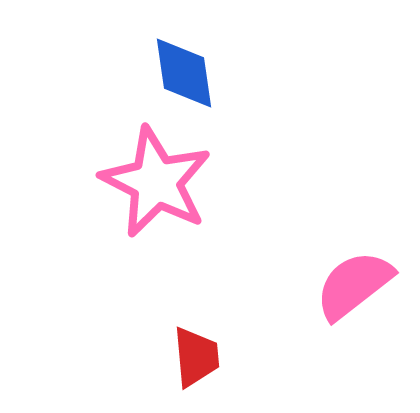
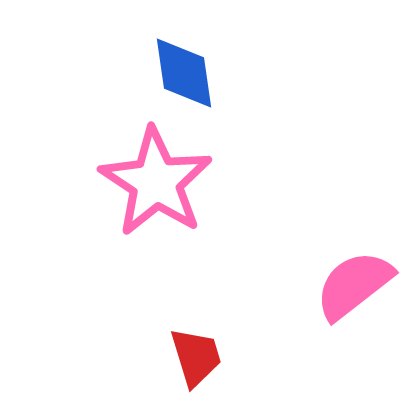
pink star: rotated 6 degrees clockwise
red trapezoid: rotated 12 degrees counterclockwise
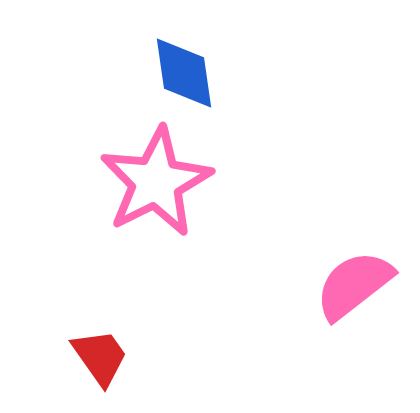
pink star: rotated 12 degrees clockwise
red trapezoid: moved 96 px left; rotated 18 degrees counterclockwise
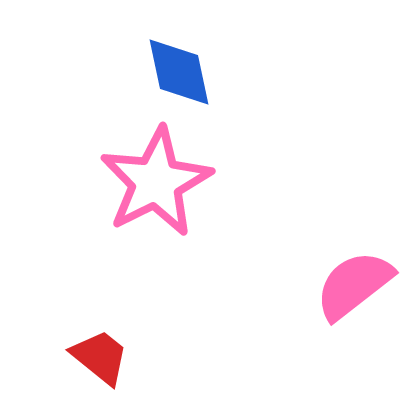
blue diamond: moved 5 px left, 1 px up; rotated 4 degrees counterclockwise
red trapezoid: rotated 16 degrees counterclockwise
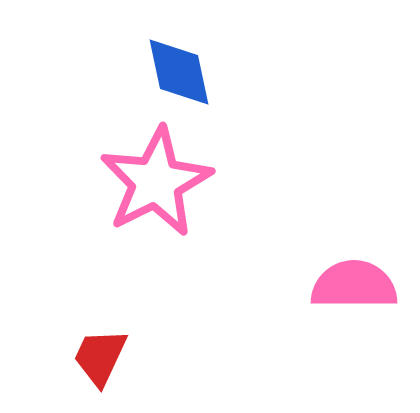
pink semicircle: rotated 38 degrees clockwise
red trapezoid: rotated 104 degrees counterclockwise
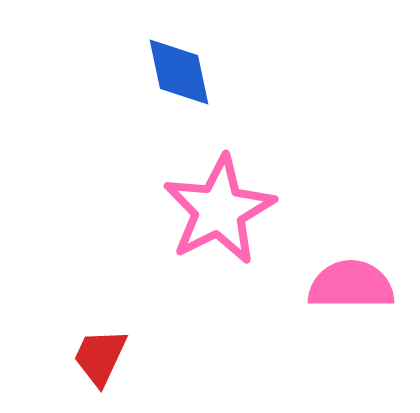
pink star: moved 63 px right, 28 px down
pink semicircle: moved 3 px left
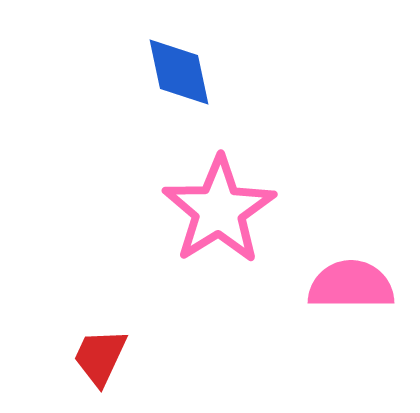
pink star: rotated 5 degrees counterclockwise
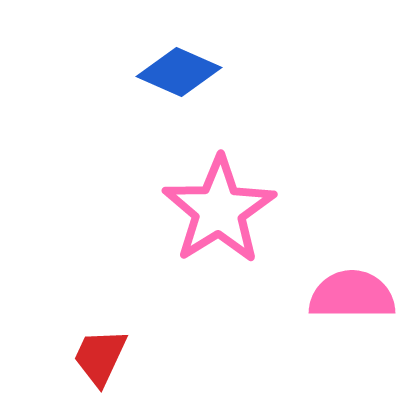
blue diamond: rotated 54 degrees counterclockwise
pink semicircle: moved 1 px right, 10 px down
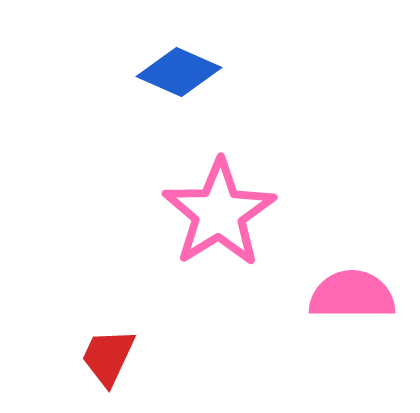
pink star: moved 3 px down
red trapezoid: moved 8 px right
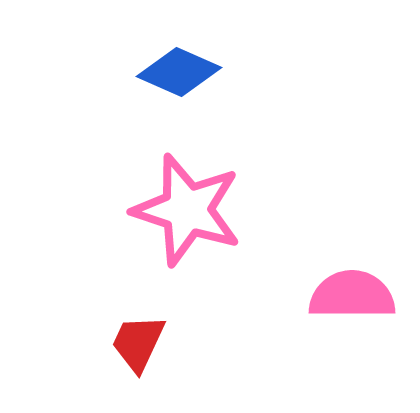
pink star: moved 32 px left, 3 px up; rotated 22 degrees counterclockwise
red trapezoid: moved 30 px right, 14 px up
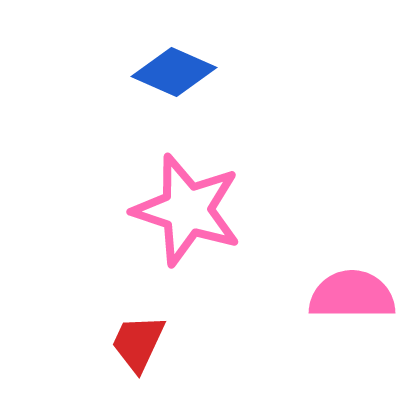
blue diamond: moved 5 px left
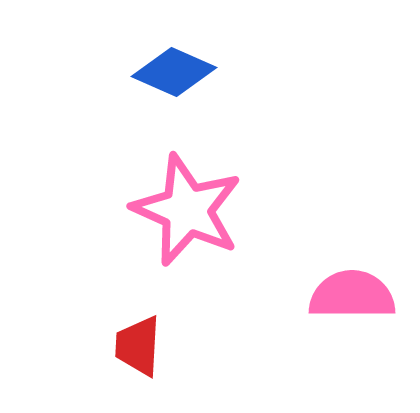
pink star: rotated 6 degrees clockwise
red trapezoid: moved 3 px down; rotated 22 degrees counterclockwise
